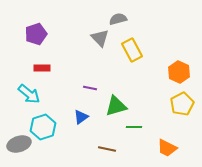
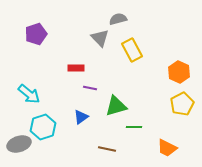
red rectangle: moved 34 px right
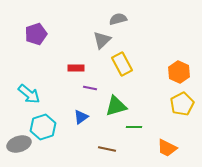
gray triangle: moved 2 px right, 2 px down; rotated 30 degrees clockwise
yellow rectangle: moved 10 px left, 14 px down
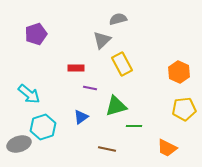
yellow pentagon: moved 2 px right, 5 px down; rotated 20 degrees clockwise
green line: moved 1 px up
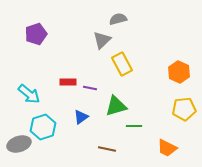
red rectangle: moved 8 px left, 14 px down
